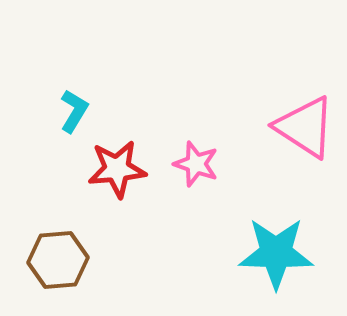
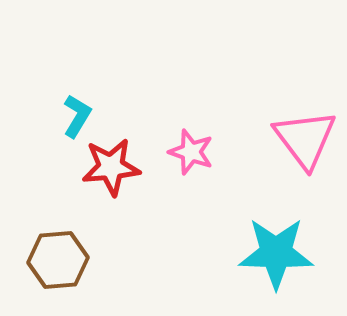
cyan L-shape: moved 3 px right, 5 px down
pink triangle: moved 12 px down; rotated 20 degrees clockwise
pink star: moved 5 px left, 12 px up
red star: moved 6 px left, 2 px up
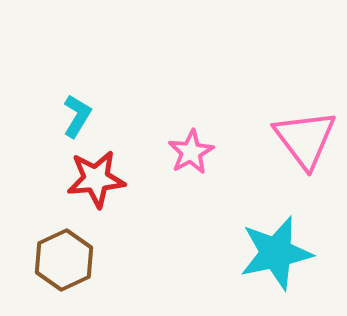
pink star: rotated 24 degrees clockwise
red star: moved 15 px left, 12 px down
cyan star: rotated 14 degrees counterclockwise
brown hexagon: moved 6 px right; rotated 20 degrees counterclockwise
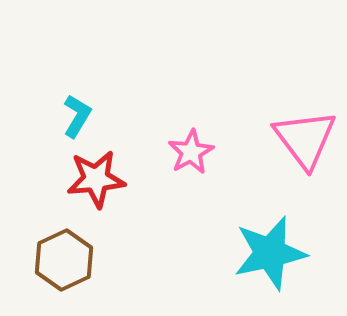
cyan star: moved 6 px left
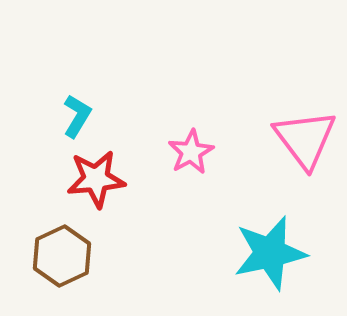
brown hexagon: moved 2 px left, 4 px up
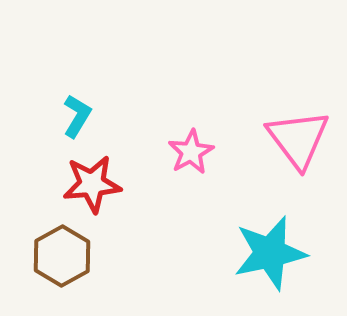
pink triangle: moved 7 px left
red star: moved 4 px left, 5 px down
brown hexagon: rotated 4 degrees counterclockwise
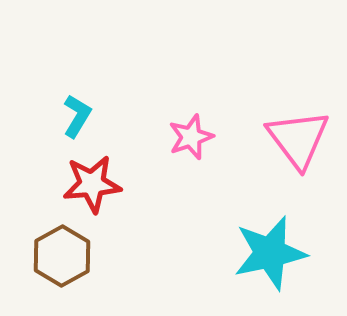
pink star: moved 15 px up; rotated 9 degrees clockwise
